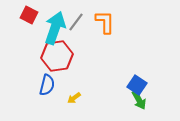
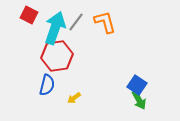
orange L-shape: rotated 15 degrees counterclockwise
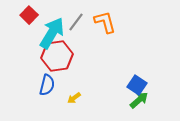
red square: rotated 18 degrees clockwise
cyan arrow: moved 3 px left, 5 px down; rotated 12 degrees clockwise
green arrow: rotated 102 degrees counterclockwise
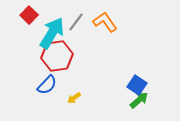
orange L-shape: rotated 20 degrees counterclockwise
blue semicircle: rotated 30 degrees clockwise
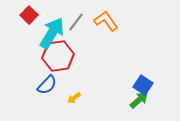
orange L-shape: moved 1 px right, 1 px up
red hexagon: moved 1 px right
blue square: moved 6 px right
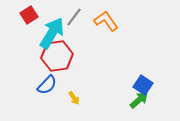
red square: rotated 12 degrees clockwise
gray line: moved 2 px left, 5 px up
red hexagon: moved 1 px left
yellow arrow: rotated 88 degrees counterclockwise
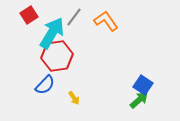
blue semicircle: moved 2 px left
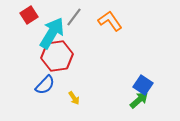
orange L-shape: moved 4 px right
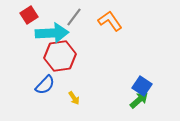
cyan arrow: rotated 56 degrees clockwise
red hexagon: moved 3 px right
blue square: moved 1 px left, 1 px down
